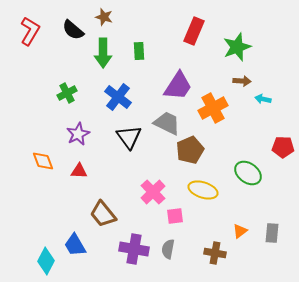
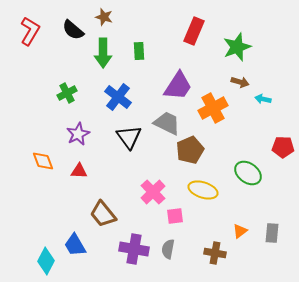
brown arrow: moved 2 px left, 1 px down; rotated 12 degrees clockwise
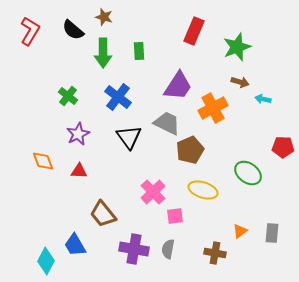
green cross: moved 1 px right, 3 px down; rotated 24 degrees counterclockwise
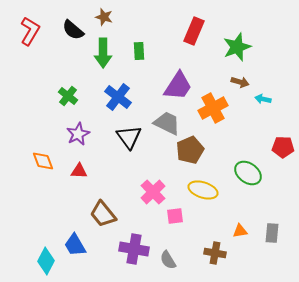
orange triangle: rotated 28 degrees clockwise
gray semicircle: moved 11 px down; rotated 42 degrees counterclockwise
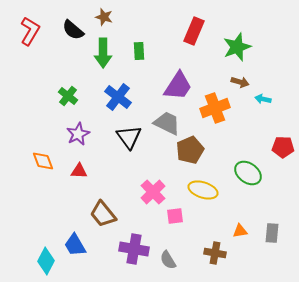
orange cross: moved 2 px right; rotated 8 degrees clockwise
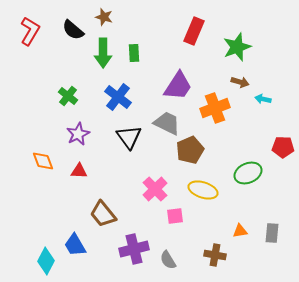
green rectangle: moved 5 px left, 2 px down
green ellipse: rotated 60 degrees counterclockwise
pink cross: moved 2 px right, 3 px up
purple cross: rotated 24 degrees counterclockwise
brown cross: moved 2 px down
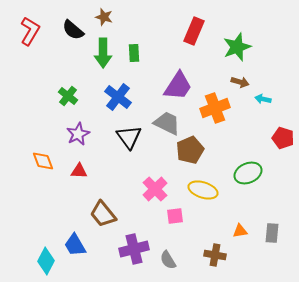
red pentagon: moved 9 px up; rotated 15 degrees clockwise
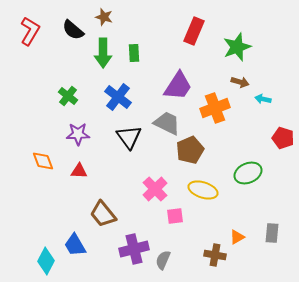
purple star: rotated 25 degrees clockwise
orange triangle: moved 3 px left, 6 px down; rotated 21 degrees counterclockwise
gray semicircle: moved 5 px left; rotated 54 degrees clockwise
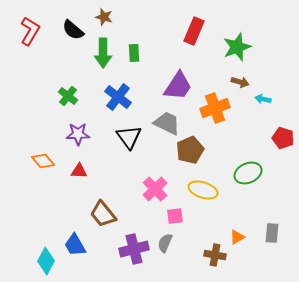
orange diamond: rotated 20 degrees counterclockwise
gray semicircle: moved 2 px right, 17 px up
